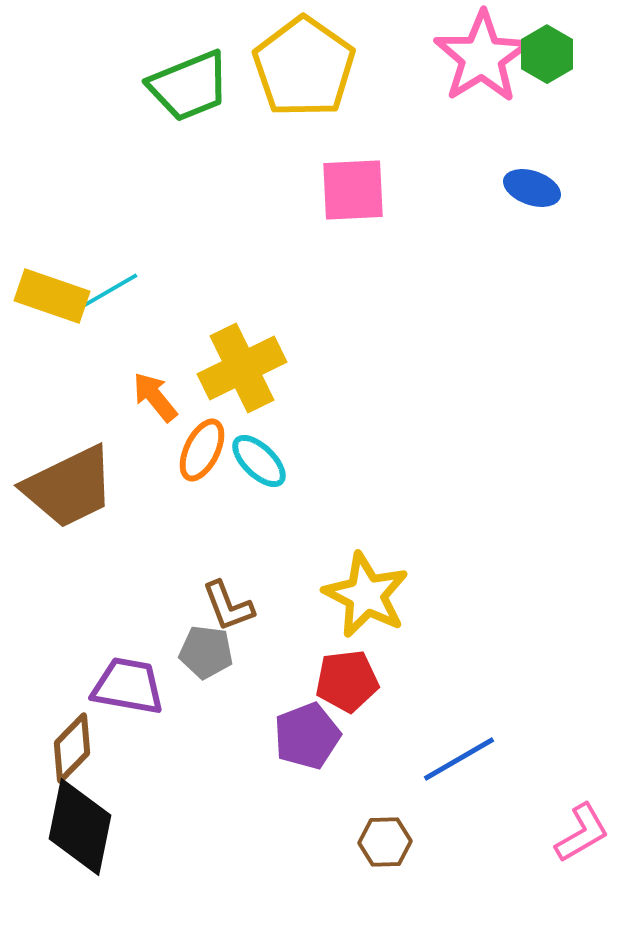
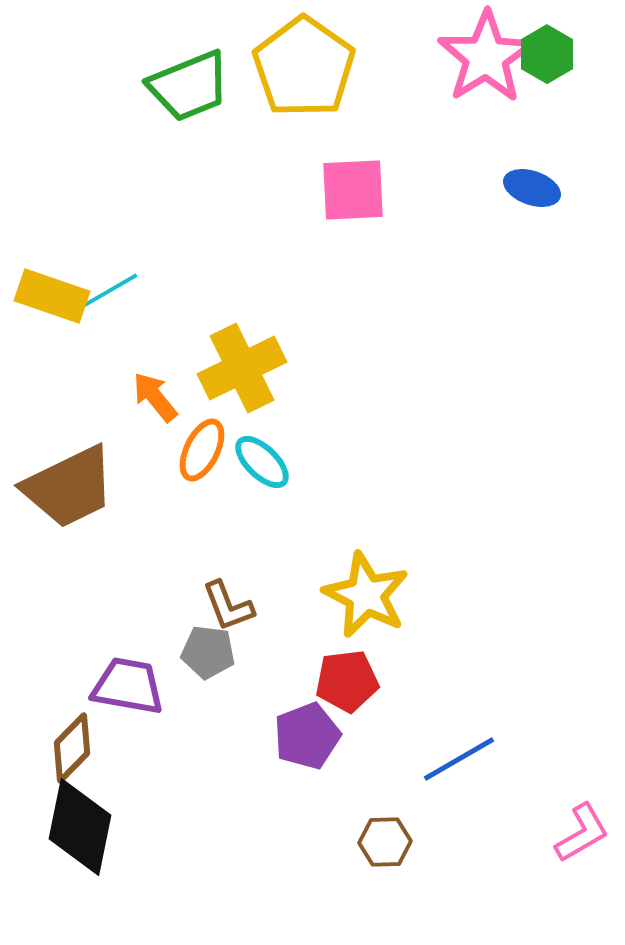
pink star: moved 4 px right
cyan ellipse: moved 3 px right, 1 px down
gray pentagon: moved 2 px right
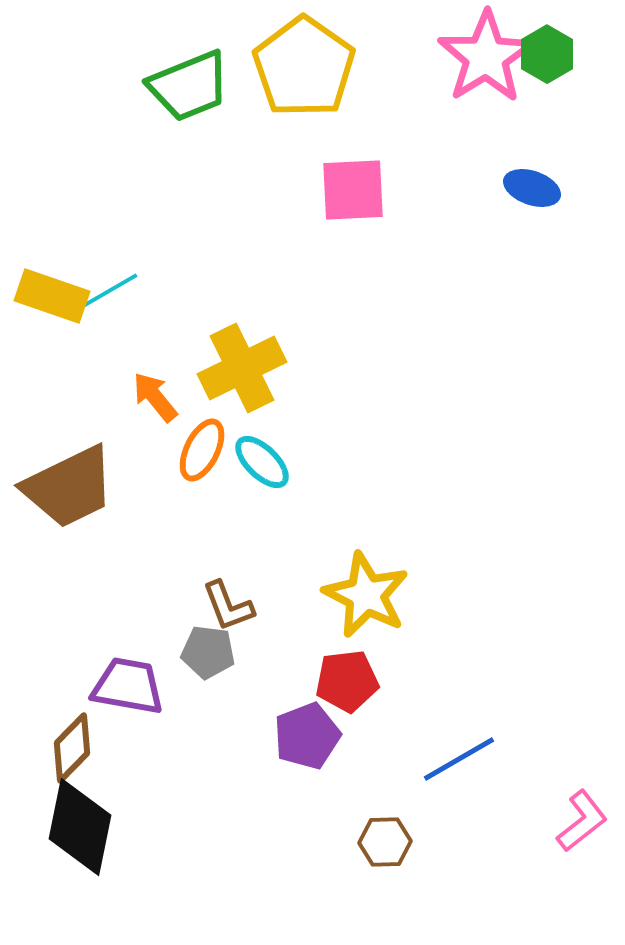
pink L-shape: moved 12 px up; rotated 8 degrees counterclockwise
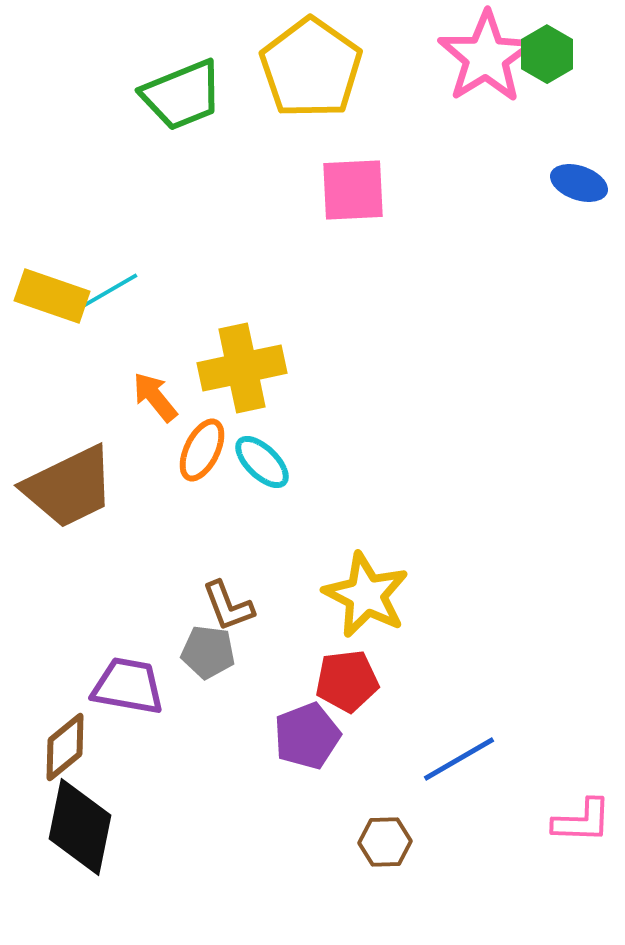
yellow pentagon: moved 7 px right, 1 px down
green trapezoid: moved 7 px left, 9 px down
blue ellipse: moved 47 px right, 5 px up
yellow cross: rotated 14 degrees clockwise
brown diamond: moved 7 px left, 1 px up; rotated 6 degrees clockwise
pink L-shape: rotated 40 degrees clockwise
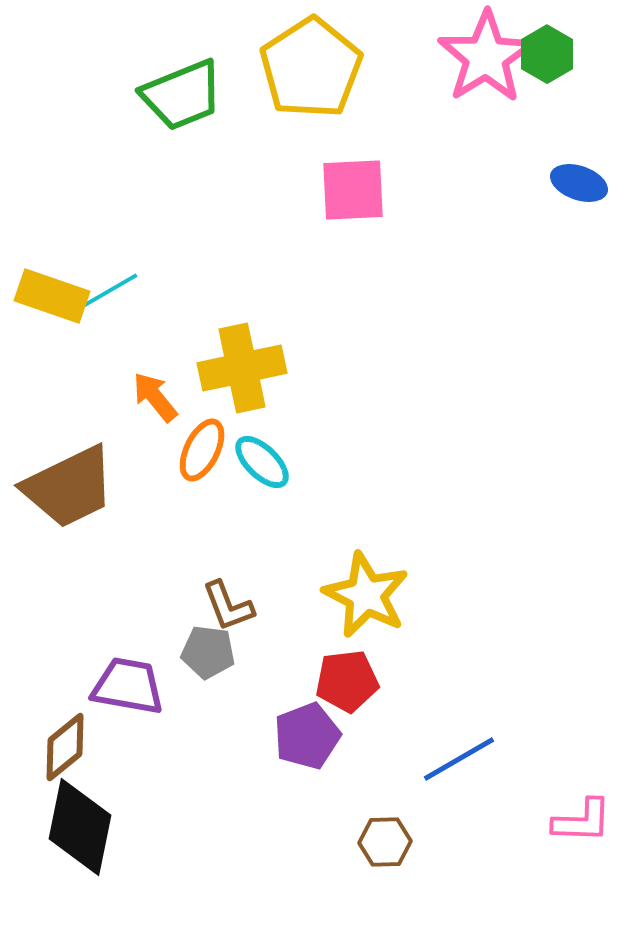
yellow pentagon: rotated 4 degrees clockwise
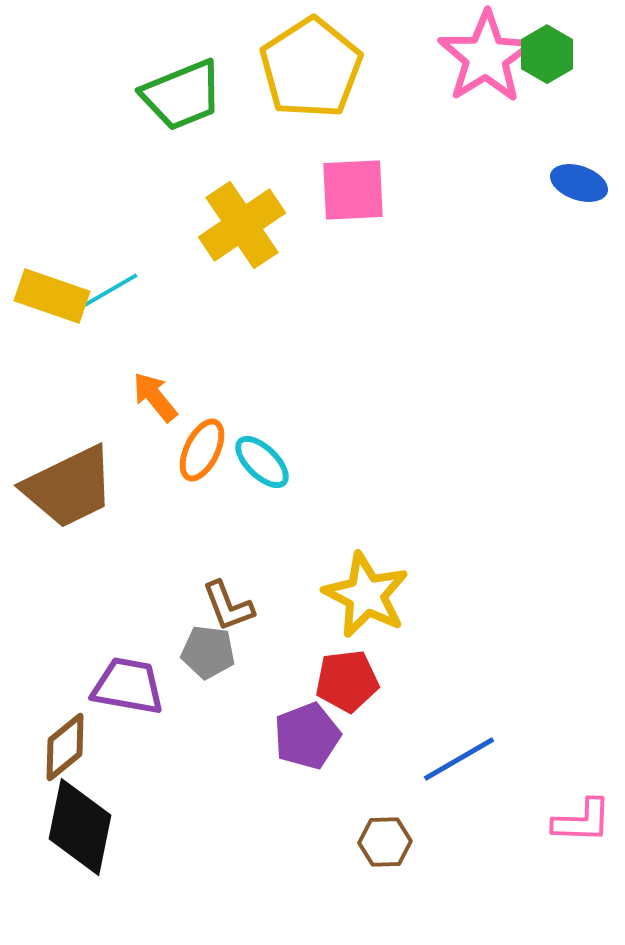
yellow cross: moved 143 px up; rotated 22 degrees counterclockwise
